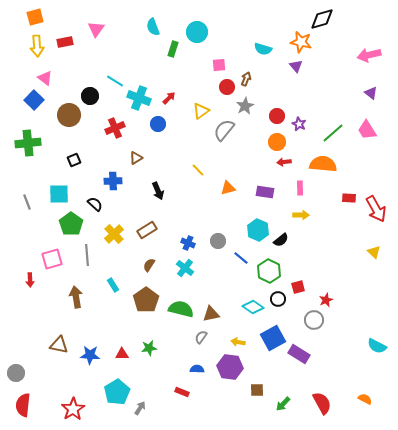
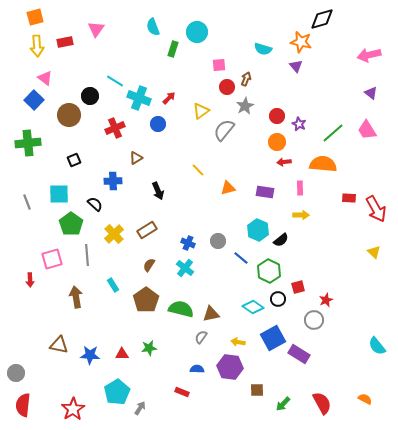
cyan semicircle at (377, 346): rotated 24 degrees clockwise
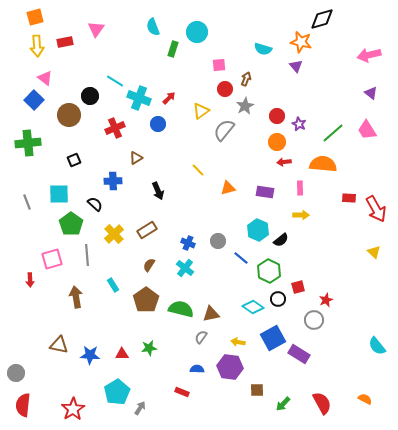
red circle at (227, 87): moved 2 px left, 2 px down
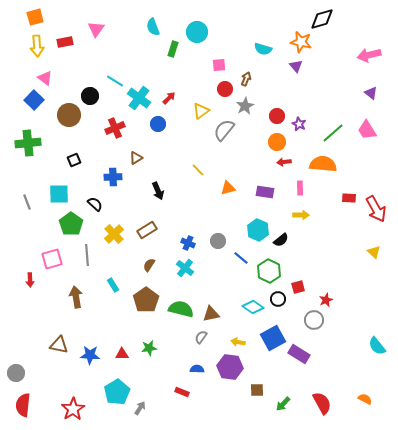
cyan cross at (139, 98): rotated 15 degrees clockwise
blue cross at (113, 181): moved 4 px up
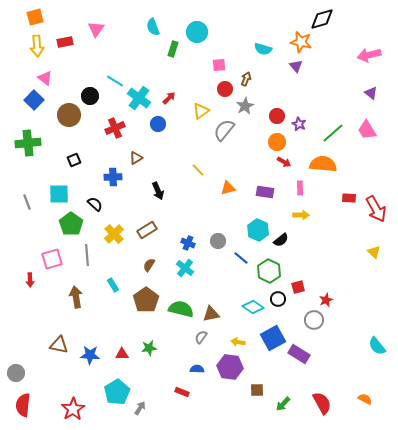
red arrow at (284, 162): rotated 144 degrees counterclockwise
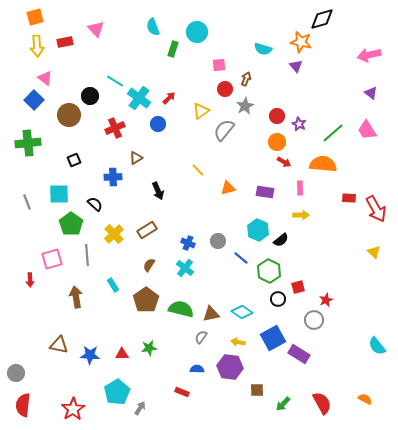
pink triangle at (96, 29): rotated 18 degrees counterclockwise
cyan diamond at (253, 307): moved 11 px left, 5 px down
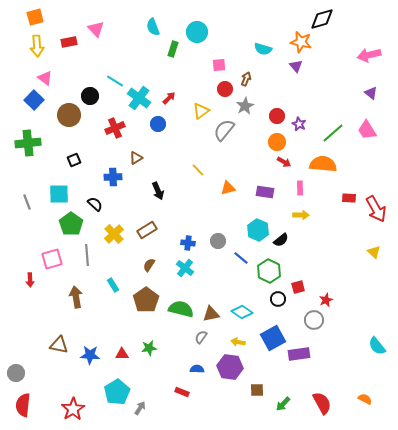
red rectangle at (65, 42): moved 4 px right
blue cross at (188, 243): rotated 16 degrees counterclockwise
purple rectangle at (299, 354): rotated 40 degrees counterclockwise
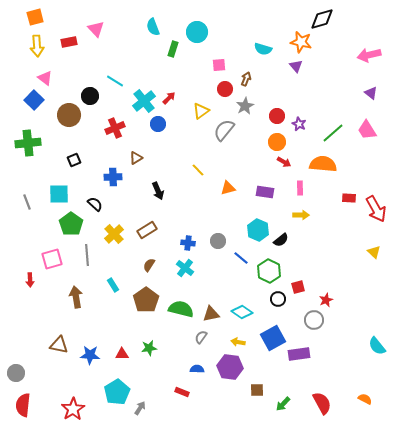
cyan cross at (139, 98): moved 5 px right, 3 px down; rotated 15 degrees clockwise
